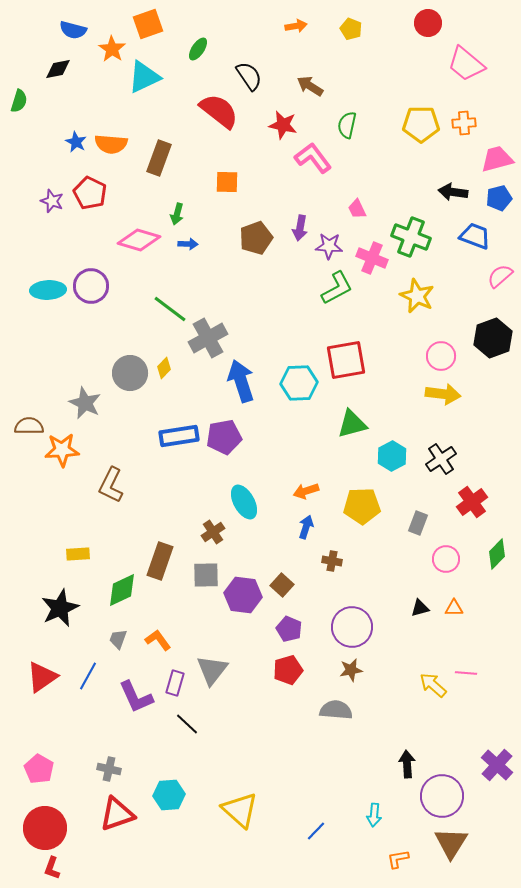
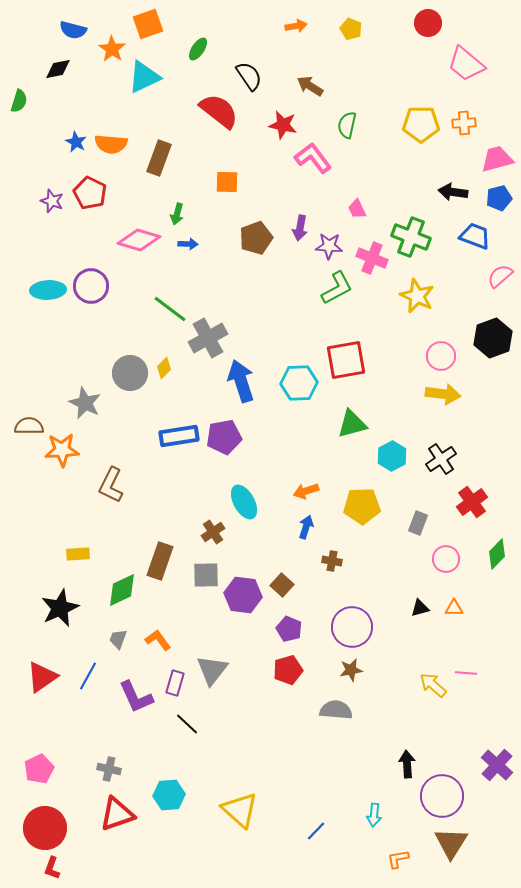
pink pentagon at (39, 769): rotated 16 degrees clockwise
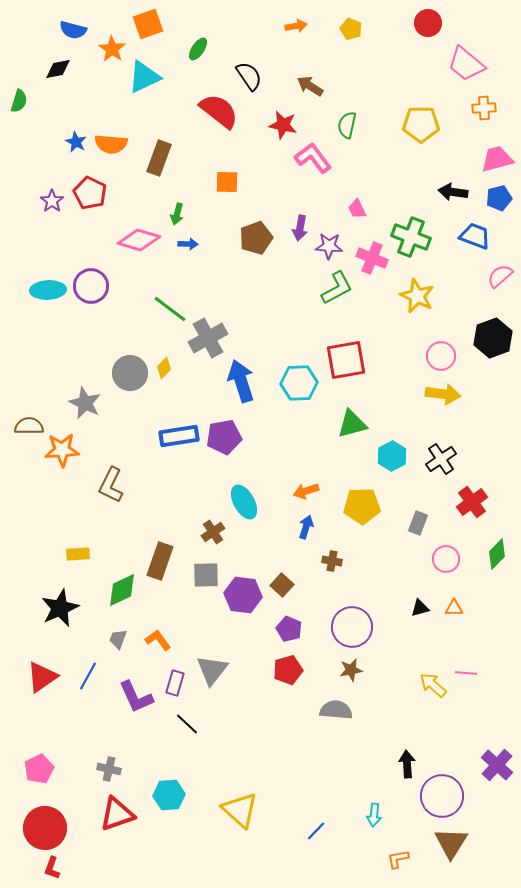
orange cross at (464, 123): moved 20 px right, 15 px up
purple star at (52, 201): rotated 15 degrees clockwise
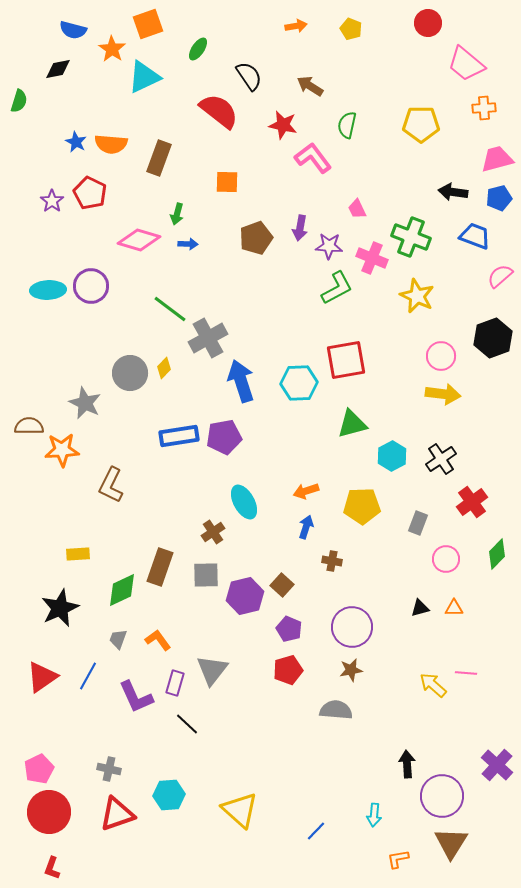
brown rectangle at (160, 561): moved 6 px down
purple hexagon at (243, 595): moved 2 px right, 1 px down; rotated 21 degrees counterclockwise
red circle at (45, 828): moved 4 px right, 16 px up
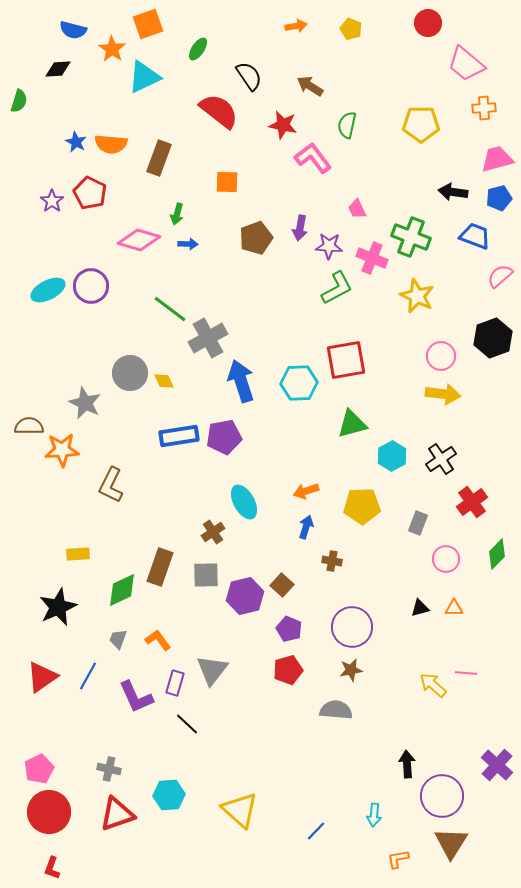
black diamond at (58, 69): rotated 8 degrees clockwise
cyan ellipse at (48, 290): rotated 24 degrees counterclockwise
yellow diamond at (164, 368): moved 13 px down; rotated 70 degrees counterclockwise
black star at (60, 608): moved 2 px left, 1 px up
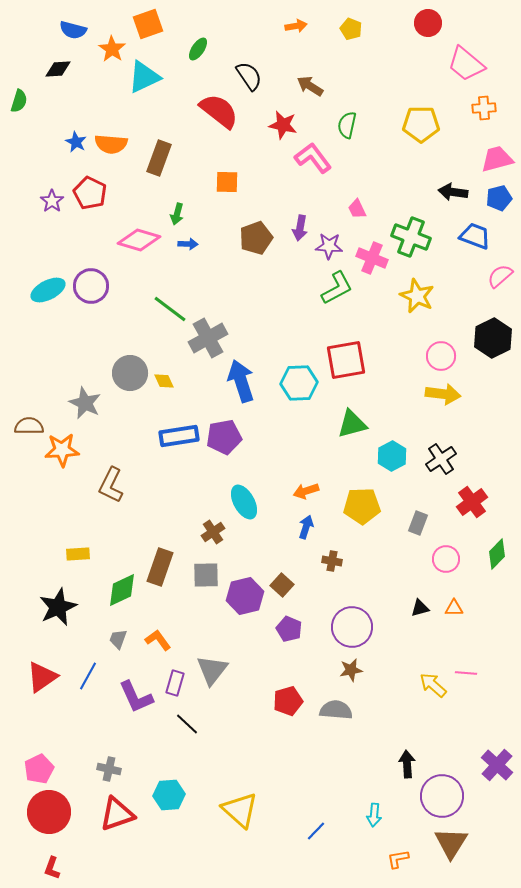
black hexagon at (493, 338): rotated 6 degrees counterclockwise
red pentagon at (288, 670): moved 31 px down
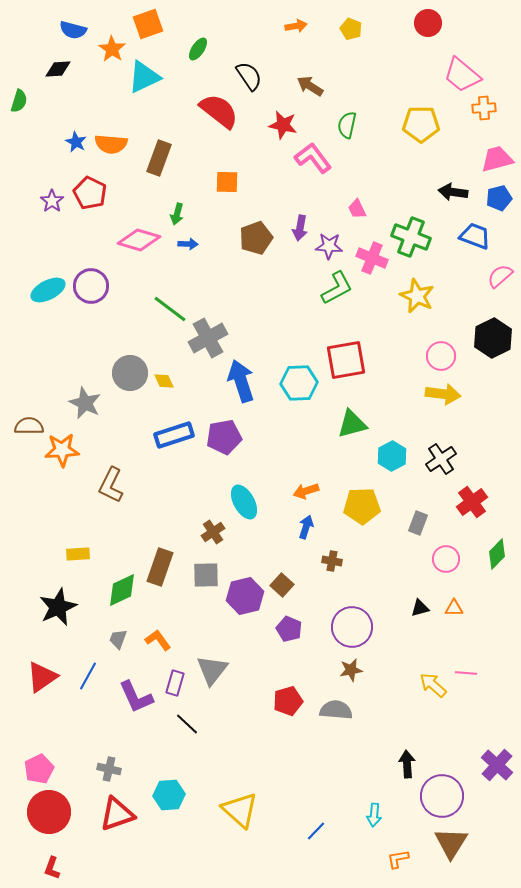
pink trapezoid at (466, 64): moved 4 px left, 11 px down
blue rectangle at (179, 436): moved 5 px left, 1 px up; rotated 9 degrees counterclockwise
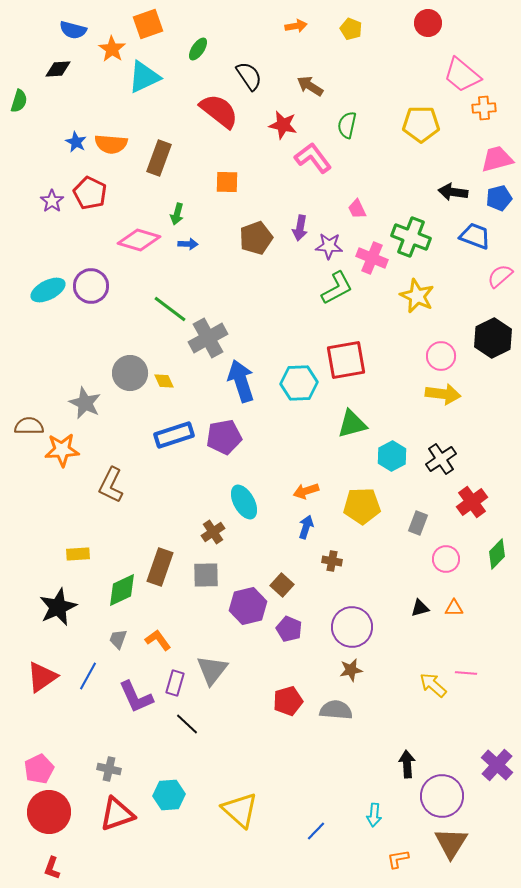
purple hexagon at (245, 596): moved 3 px right, 10 px down
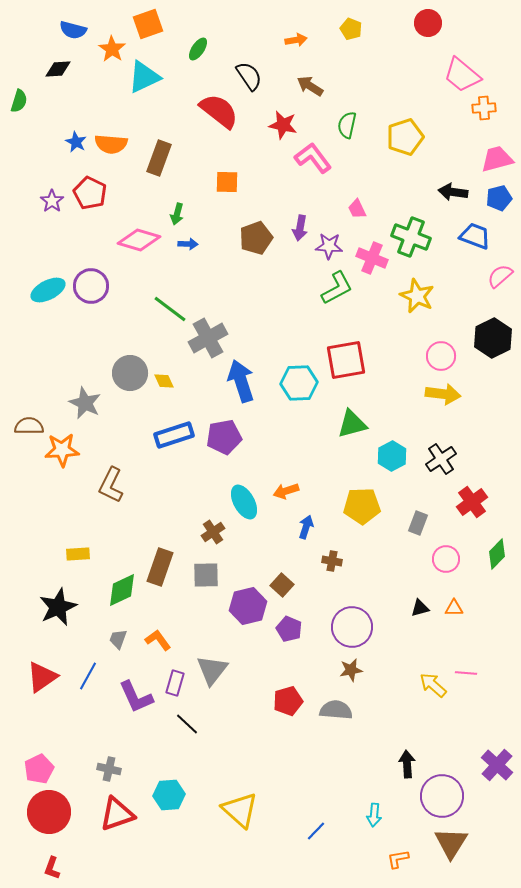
orange arrow at (296, 26): moved 14 px down
yellow pentagon at (421, 124): moved 16 px left, 13 px down; rotated 18 degrees counterclockwise
orange arrow at (306, 491): moved 20 px left
